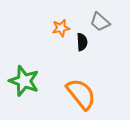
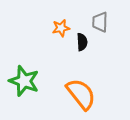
gray trapezoid: rotated 50 degrees clockwise
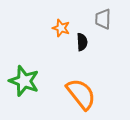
gray trapezoid: moved 3 px right, 3 px up
orange star: rotated 30 degrees clockwise
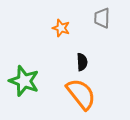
gray trapezoid: moved 1 px left, 1 px up
black semicircle: moved 20 px down
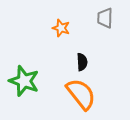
gray trapezoid: moved 3 px right
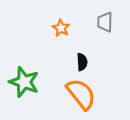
gray trapezoid: moved 4 px down
orange star: rotated 12 degrees clockwise
green star: moved 1 px down
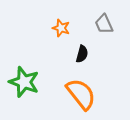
gray trapezoid: moved 1 px left, 2 px down; rotated 25 degrees counterclockwise
orange star: rotated 12 degrees counterclockwise
black semicircle: moved 8 px up; rotated 18 degrees clockwise
